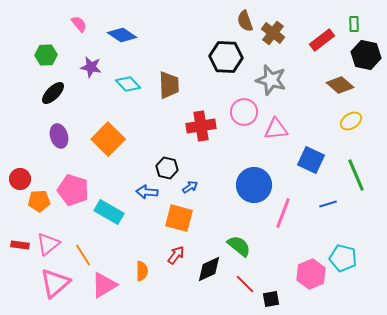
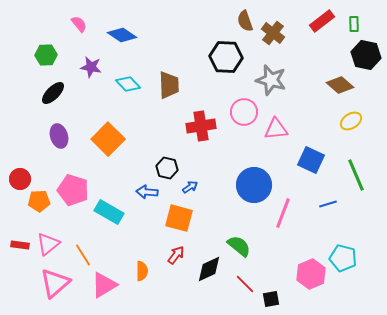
red rectangle at (322, 40): moved 19 px up
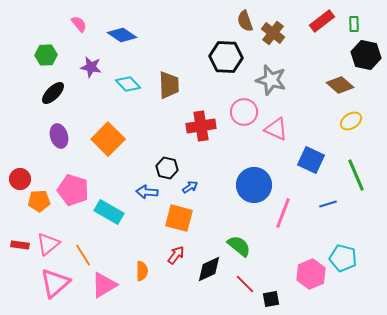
pink triangle at (276, 129): rotated 30 degrees clockwise
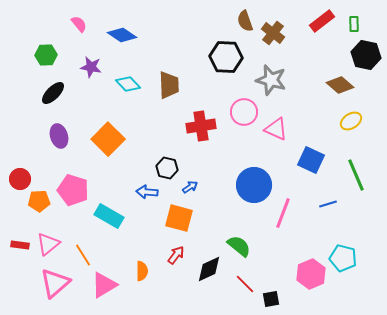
cyan rectangle at (109, 212): moved 4 px down
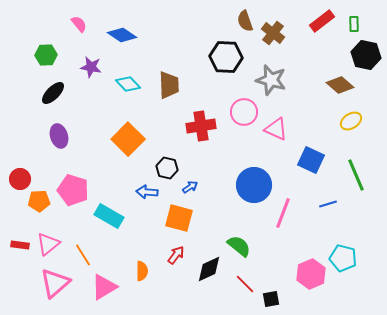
orange square at (108, 139): moved 20 px right
pink triangle at (104, 285): moved 2 px down
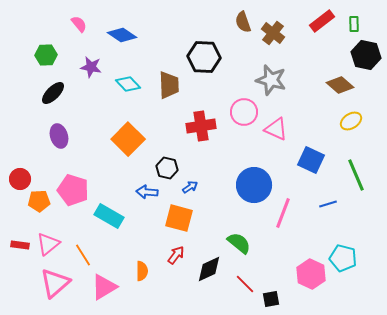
brown semicircle at (245, 21): moved 2 px left, 1 px down
black hexagon at (226, 57): moved 22 px left
green semicircle at (239, 246): moved 3 px up
pink hexagon at (311, 274): rotated 12 degrees counterclockwise
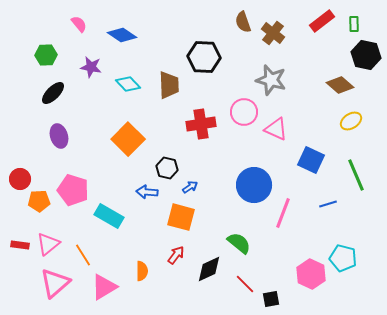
red cross at (201, 126): moved 2 px up
orange square at (179, 218): moved 2 px right, 1 px up
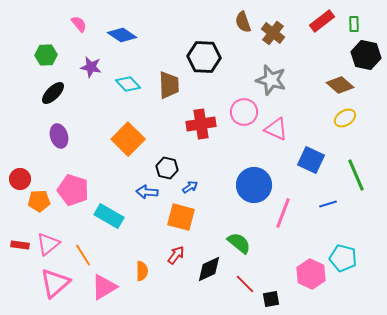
yellow ellipse at (351, 121): moved 6 px left, 3 px up
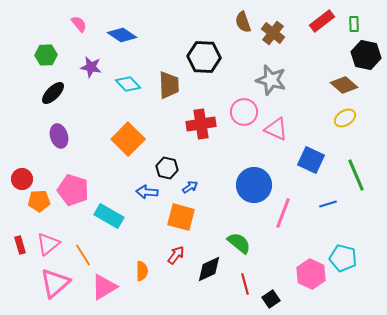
brown diamond at (340, 85): moved 4 px right
red circle at (20, 179): moved 2 px right
red rectangle at (20, 245): rotated 66 degrees clockwise
red line at (245, 284): rotated 30 degrees clockwise
black square at (271, 299): rotated 24 degrees counterclockwise
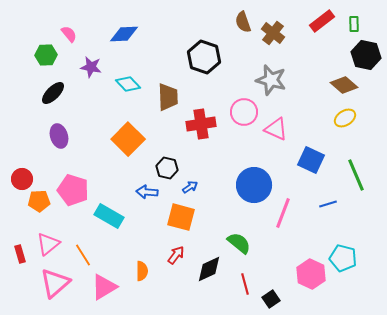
pink semicircle at (79, 24): moved 10 px left, 10 px down
blue diamond at (122, 35): moved 2 px right, 1 px up; rotated 36 degrees counterclockwise
black hexagon at (204, 57): rotated 16 degrees clockwise
brown trapezoid at (169, 85): moved 1 px left, 12 px down
red rectangle at (20, 245): moved 9 px down
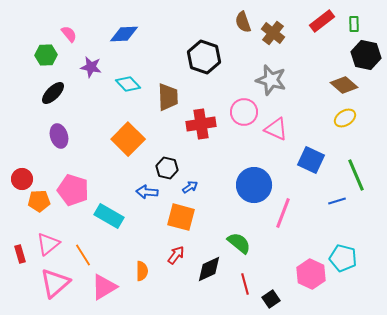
blue line at (328, 204): moved 9 px right, 3 px up
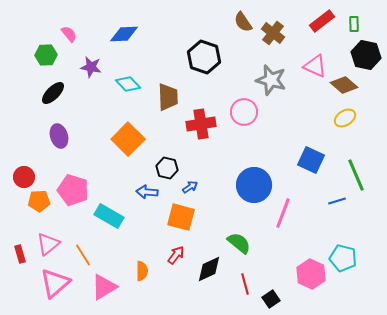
brown semicircle at (243, 22): rotated 15 degrees counterclockwise
pink triangle at (276, 129): moved 39 px right, 63 px up
red circle at (22, 179): moved 2 px right, 2 px up
